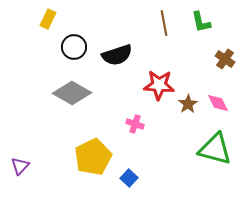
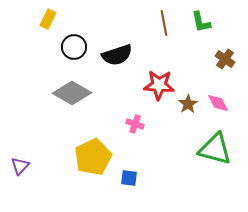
blue square: rotated 36 degrees counterclockwise
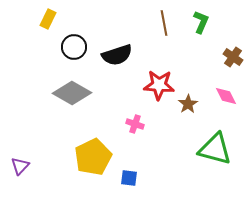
green L-shape: rotated 145 degrees counterclockwise
brown cross: moved 8 px right, 2 px up
pink diamond: moved 8 px right, 7 px up
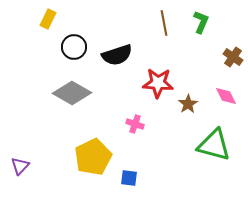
red star: moved 1 px left, 2 px up
green triangle: moved 1 px left, 4 px up
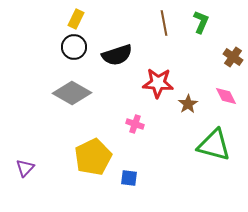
yellow rectangle: moved 28 px right
purple triangle: moved 5 px right, 2 px down
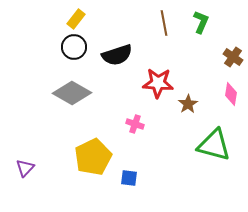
yellow rectangle: rotated 12 degrees clockwise
pink diamond: moved 5 px right, 2 px up; rotated 35 degrees clockwise
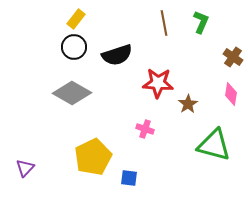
pink cross: moved 10 px right, 5 px down
